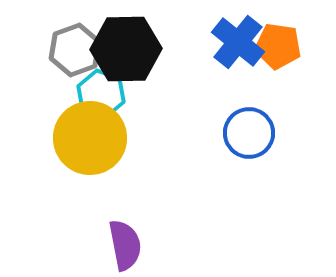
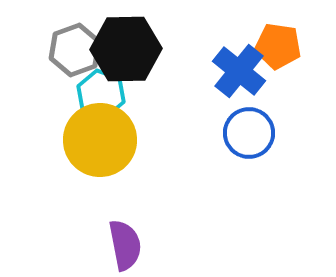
blue cross: moved 1 px right, 29 px down
yellow circle: moved 10 px right, 2 px down
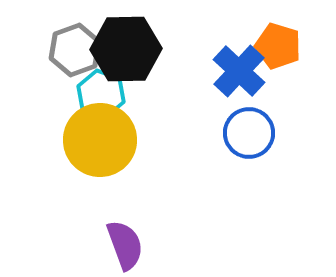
orange pentagon: rotated 9 degrees clockwise
blue cross: rotated 4 degrees clockwise
purple semicircle: rotated 9 degrees counterclockwise
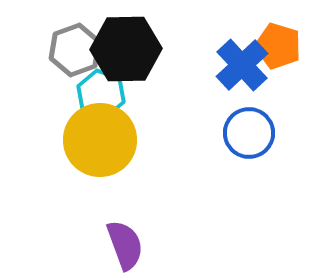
blue cross: moved 3 px right, 6 px up; rotated 4 degrees clockwise
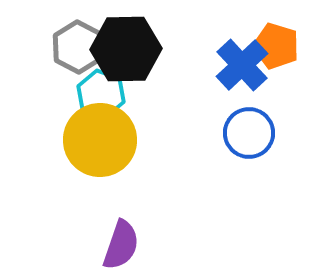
orange pentagon: moved 2 px left
gray hexagon: moved 3 px right, 3 px up; rotated 12 degrees counterclockwise
purple semicircle: moved 4 px left; rotated 39 degrees clockwise
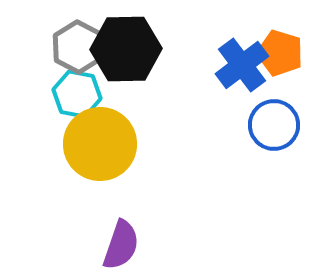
orange pentagon: moved 4 px right, 7 px down
blue cross: rotated 6 degrees clockwise
cyan hexagon: moved 24 px left; rotated 9 degrees counterclockwise
blue circle: moved 25 px right, 8 px up
yellow circle: moved 4 px down
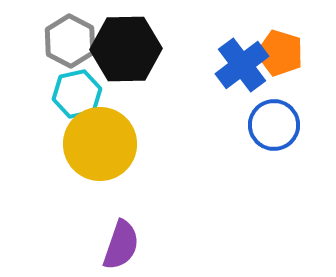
gray hexagon: moved 8 px left, 6 px up
cyan hexagon: rotated 24 degrees counterclockwise
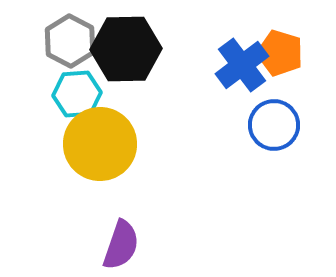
cyan hexagon: rotated 9 degrees clockwise
